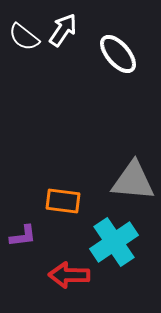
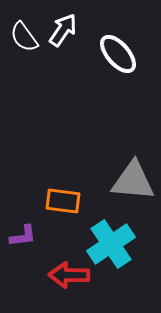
white semicircle: rotated 16 degrees clockwise
cyan cross: moved 3 px left, 2 px down
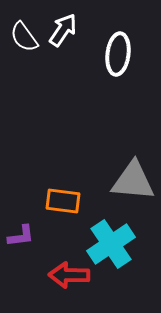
white ellipse: rotated 48 degrees clockwise
purple L-shape: moved 2 px left
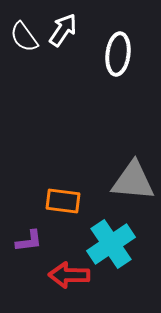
purple L-shape: moved 8 px right, 5 px down
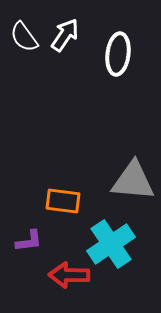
white arrow: moved 2 px right, 5 px down
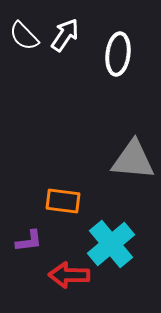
white semicircle: moved 1 px up; rotated 8 degrees counterclockwise
gray triangle: moved 21 px up
cyan cross: rotated 6 degrees counterclockwise
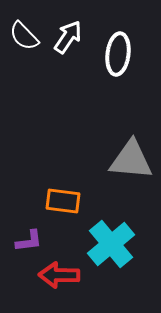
white arrow: moved 3 px right, 2 px down
gray triangle: moved 2 px left
red arrow: moved 10 px left
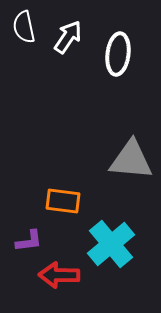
white semicircle: moved 9 px up; rotated 32 degrees clockwise
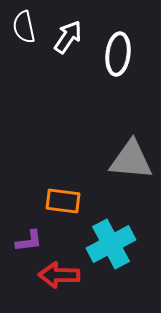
cyan cross: rotated 12 degrees clockwise
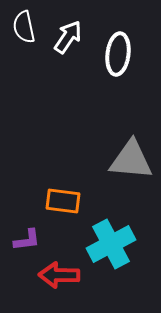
purple L-shape: moved 2 px left, 1 px up
